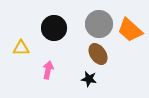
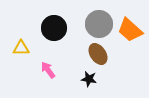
pink arrow: rotated 48 degrees counterclockwise
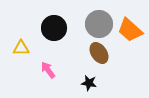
brown ellipse: moved 1 px right, 1 px up
black star: moved 4 px down
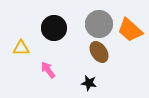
brown ellipse: moved 1 px up
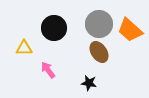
yellow triangle: moved 3 px right
